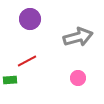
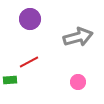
red line: moved 2 px right, 1 px down
pink circle: moved 4 px down
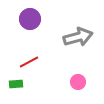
green rectangle: moved 6 px right, 4 px down
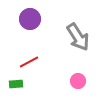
gray arrow: rotated 72 degrees clockwise
pink circle: moved 1 px up
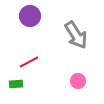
purple circle: moved 3 px up
gray arrow: moved 2 px left, 2 px up
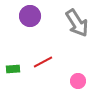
gray arrow: moved 1 px right, 12 px up
red line: moved 14 px right
green rectangle: moved 3 px left, 15 px up
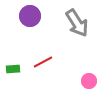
pink circle: moved 11 px right
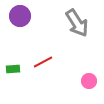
purple circle: moved 10 px left
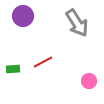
purple circle: moved 3 px right
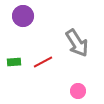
gray arrow: moved 20 px down
green rectangle: moved 1 px right, 7 px up
pink circle: moved 11 px left, 10 px down
